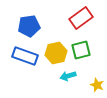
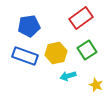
green square: moved 6 px right; rotated 18 degrees counterclockwise
yellow star: moved 1 px left
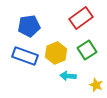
yellow hexagon: rotated 10 degrees counterclockwise
cyan arrow: rotated 21 degrees clockwise
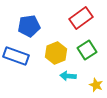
blue rectangle: moved 9 px left
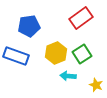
green square: moved 5 px left, 4 px down
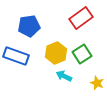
cyan arrow: moved 4 px left; rotated 21 degrees clockwise
yellow star: moved 1 px right, 2 px up
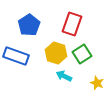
red rectangle: moved 9 px left, 6 px down; rotated 35 degrees counterclockwise
blue pentagon: moved 1 px up; rotated 25 degrees counterclockwise
yellow hexagon: rotated 20 degrees counterclockwise
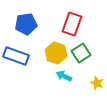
blue pentagon: moved 3 px left, 1 px up; rotated 25 degrees clockwise
green square: moved 1 px left, 1 px up
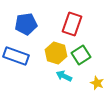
green square: moved 2 px down
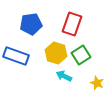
blue pentagon: moved 5 px right
